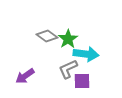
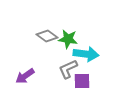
green star: rotated 30 degrees counterclockwise
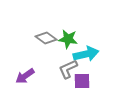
gray diamond: moved 1 px left, 2 px down
cyan arrow: rotated 20 degrees counterclockwise
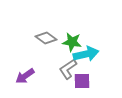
green star: moved 4 px right, 3 px down
gray L-shape: rotated 10 degrees counterclockwise
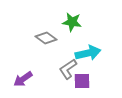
green star: moved 20 px up
cyan arrow: moved 2 px right, 1 px up
purple arrow: moved 2 px left, 3 px down
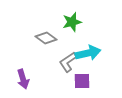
green star: rotated 24 degrees counterclockwise
gray L-shape: moved 7 px up
purple arrow: rotated 72 degrees counterclockwise
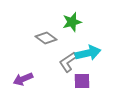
purple arrow: rotated 84 degrees clockwise
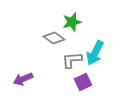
gray diamond: moved 8 px right
cyan arrow: moved 7 px right; rotated 130 degrees clockwise
gray L-shape: moved 4 px right, 2 px up; rotated 30 degrees clockwise
purple square: moved 1 px right, 1 px down; rotated 24 degrees counterclockwise
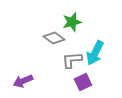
purple arrow: moved 2 px down
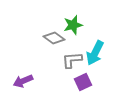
green star: moved 1 px right, 3 px down
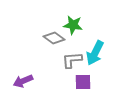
green star: rotated 24 degrees clockwise
purple square: rotated 24 degrees clockwise
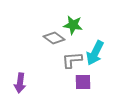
purple arrow: moved 3 px left, 2 px down; rotated 60 degrees counterclockwise
